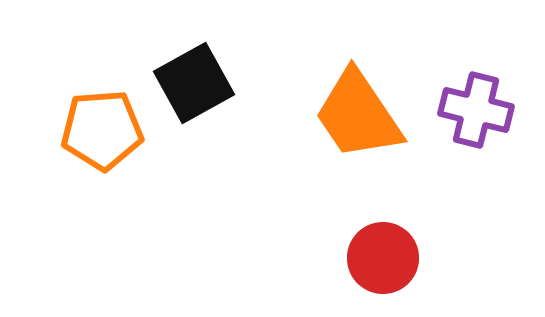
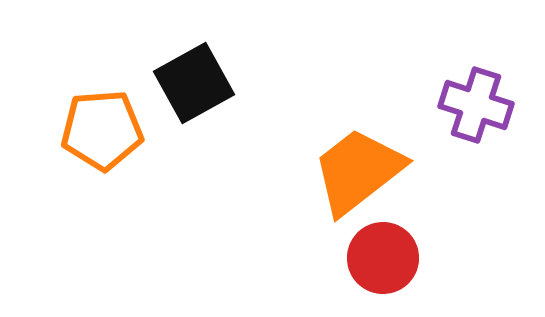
purple cross: moved 5 px up; rotated 4 degrees clockwise
orange trapezoid: moved 56 px down; rotated 86 degrees clockwise
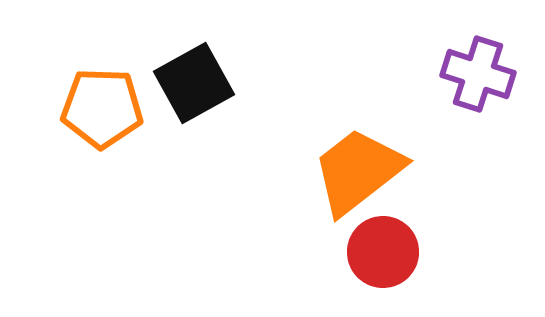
purple cross: moved 2 px right, 31 px up
orange pentagon: moved 22 px up; rotated 6 degrees clockwise
red circle: moved 6 px up
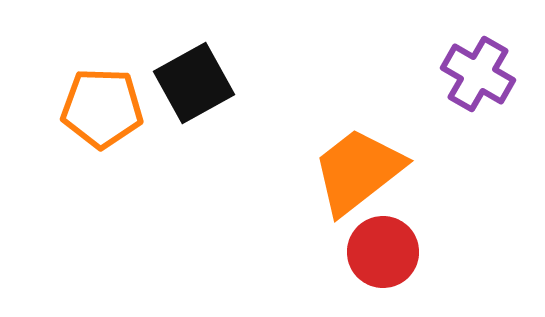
purple cross: rotated 12 degrees clockwise
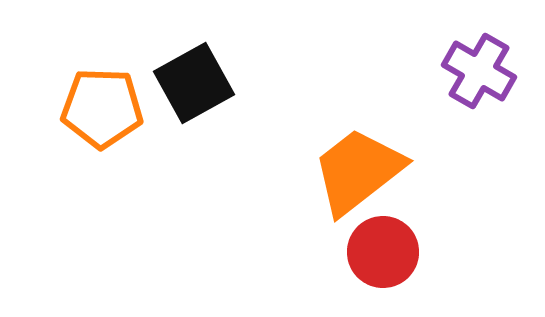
purple cross: moved 1 px right, 3 px up
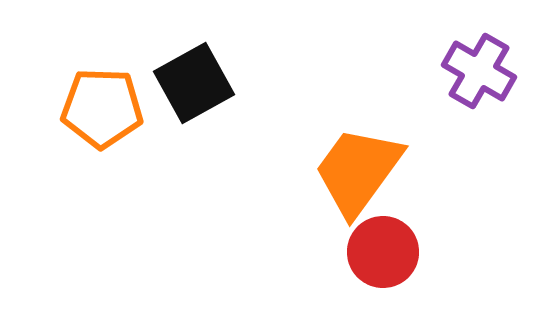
orange trapezoid: rotated 16 degrees counterclockwise
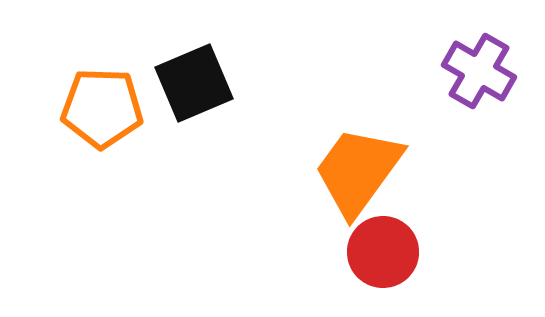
black square: rotated 6 degrees clockwise
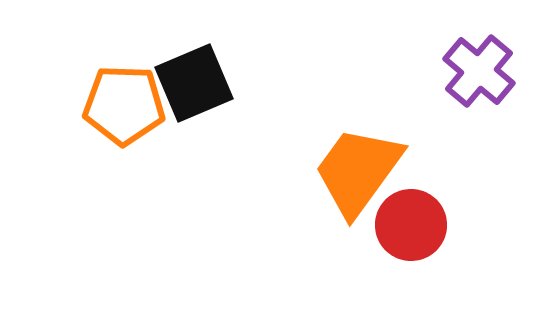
purple cross: rotated 10 degrees clockwise
orange pentagon: moved 22 px right, 3 px up
red circle: moved 28 px right, 27 px up
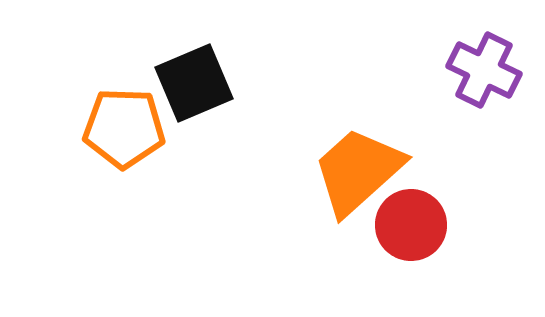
purple cross: moved 5 px right, 1 px up; rotated 14 degrees counterclockwise
orange pentagon: moved 23 px down
orange trapezoid: rotated 12 degrees clockwise
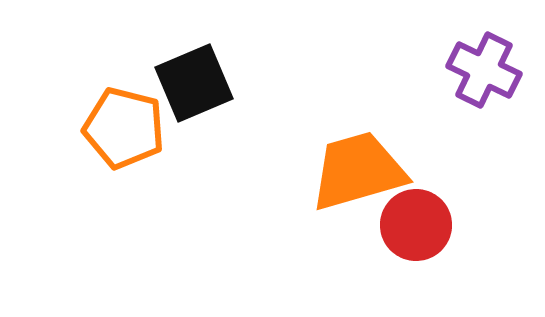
orange pentagon: rotated 12 degrees clockwise
orange trapezoid: rotated 26 degrees clockwise
red circle: moved 5 px right
